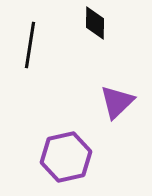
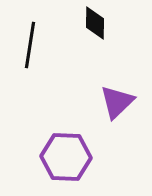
purple hexagon: rotated 15 degrees clockwise
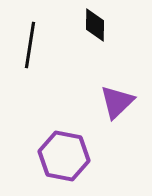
black diamond: moved 2 px down
purple hexagon: moved 2 px left, 1 px up; rotated 9 degrees clockwise
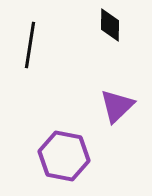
black diamond: moved 15 px right
purple triangle: moved 4 px down
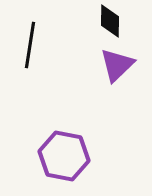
black diamond: moved 4 px up
purple triangle: moved 41 px up
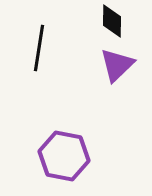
black diamond: moved 2 px right
black line: moved 9 px right, 3 px down
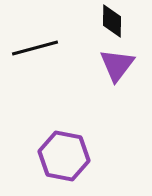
black line: moved 4 px left; rotated 66 degrees clockwise
purple triangle: rotated 9 degrees counterclockwise
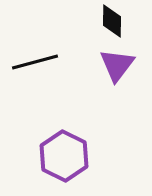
black line: moved 14 px down
purple hexagon: rotated 15 degrees clockwise
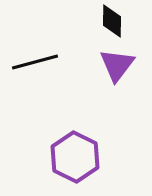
purple hexagon: moved 11 px right, 1 px down
